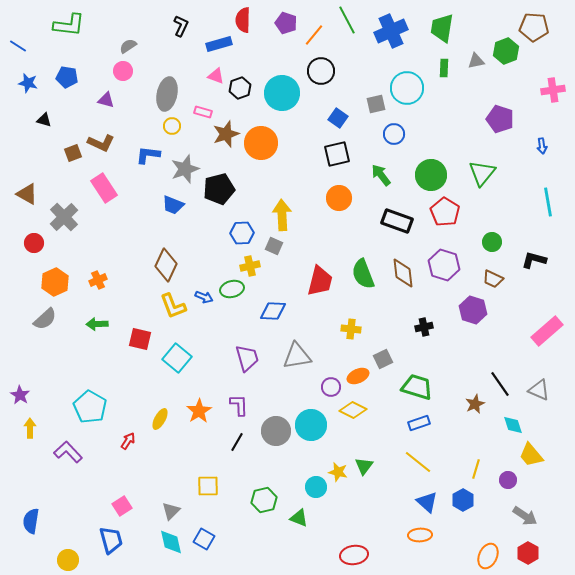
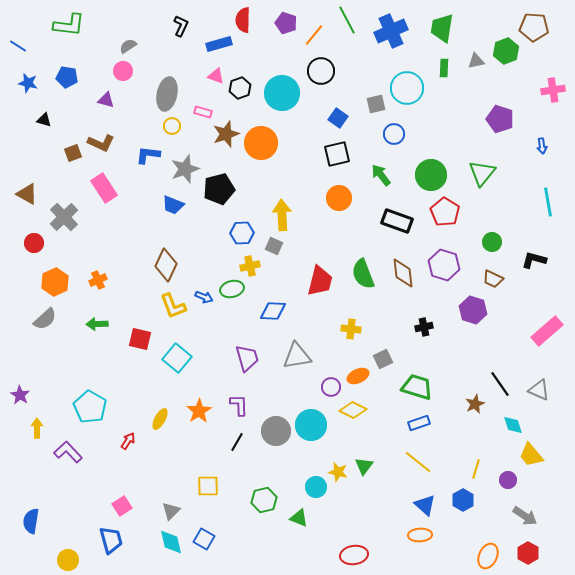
yellow arrow at (30, 428): moved 7 px right
blue triangle at (427, 502): moved 2 px left, 3 px down
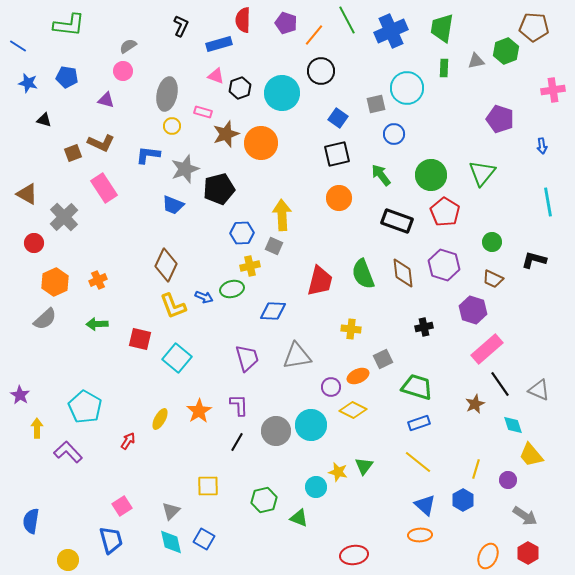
pink rectangle at (547, 331): moved 60 px left, 18 px down
cyan pentagon at (90, 407): moved 5 px left
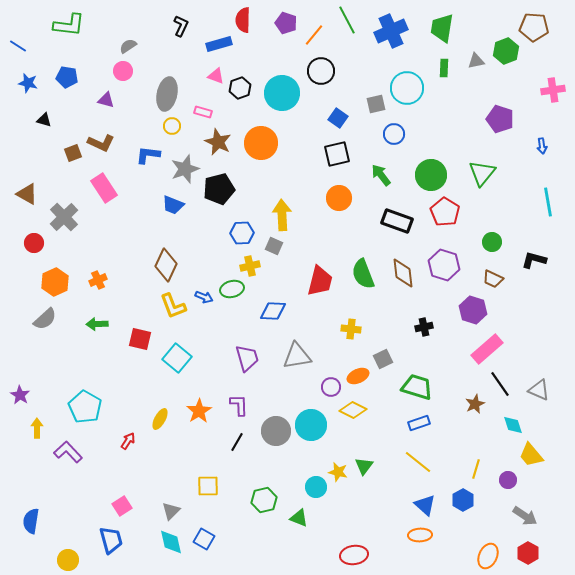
brown star at (226, 134): moved 8 px left, 8 px down; rotated 28 degrees counterclockwise
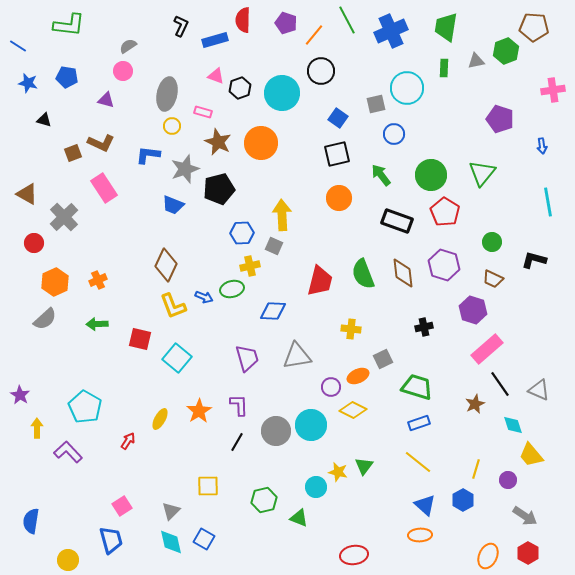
green trapezoid at (442, 28): moved 4 px right, 1 px up
blue rectangle at (219, 44): moved 4 px left, 4 px up
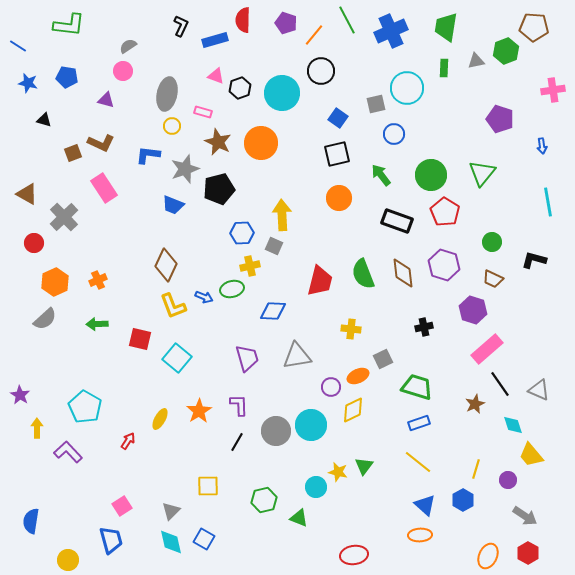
yellow diamond at (353, 410): rotated 52 degrees counterclockwise
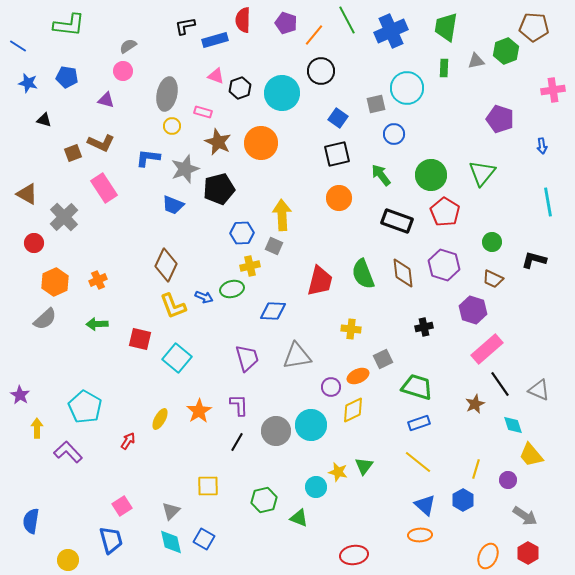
black L-shape at (181, 26): moved 4 px right; rotated 125 degrees counterclockwise
blue L-shape at (148, 155): moved 3 px down
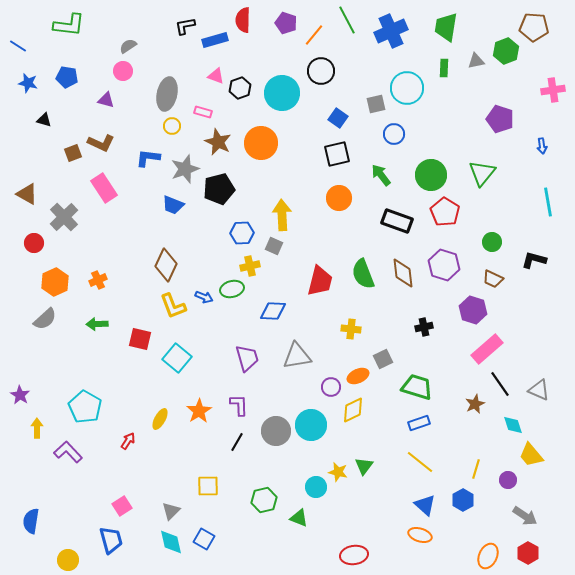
yellow line at (418, 462): moved 2 px right
orange ellipse at (420, 535): rotated 20 degrees clockwise
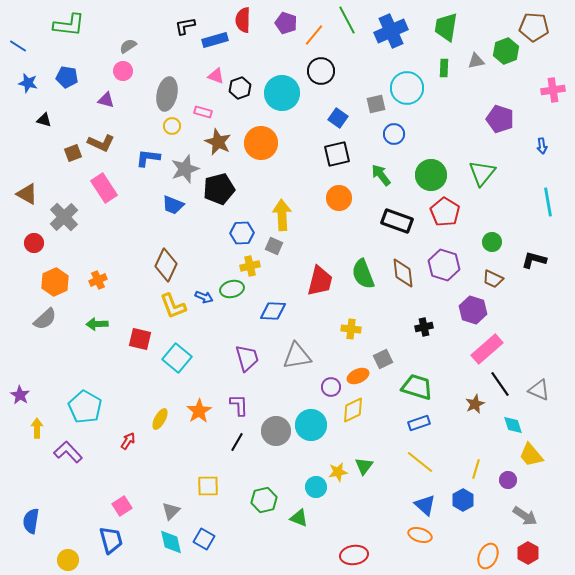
yellow star at (338, 472): rotated 24 degrees counterclockwise
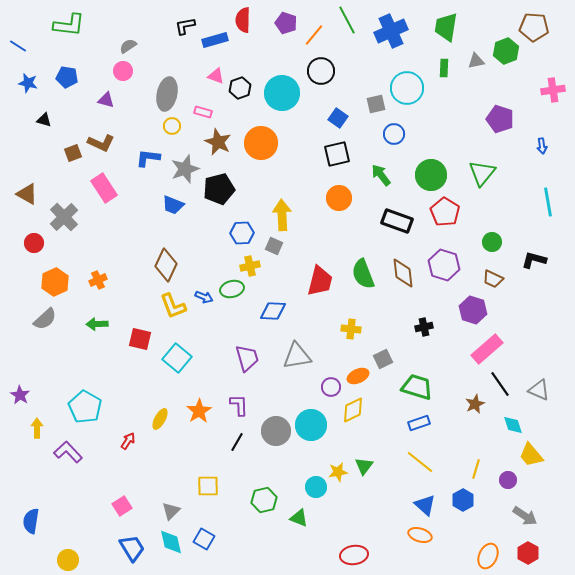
blue trapezoid at (111, 540): moved 21 px right, 8 px down; rotated 16 degrees counterclockwise
